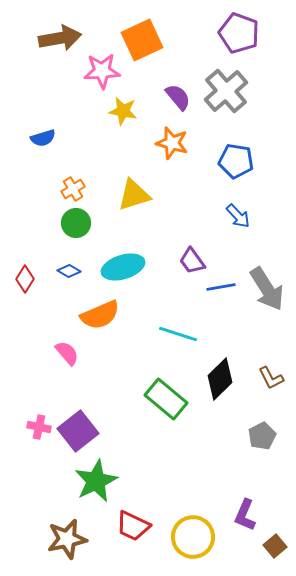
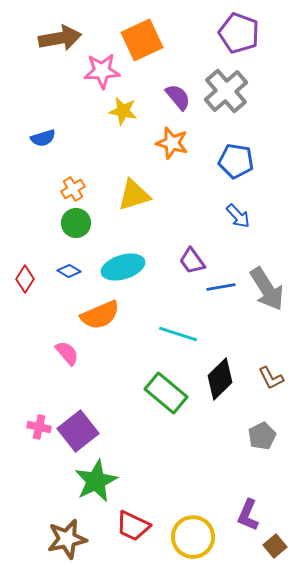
green rectangle: moved 6 px up
purple L-shape: moved 3 px right
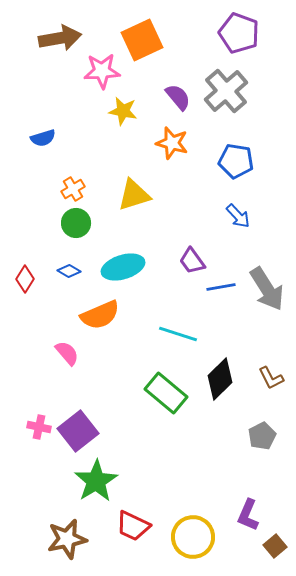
green star: rotated 6 degrees counterclockwise
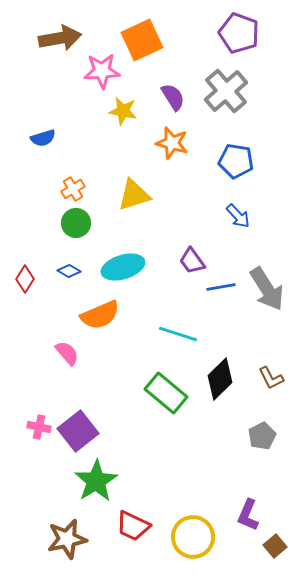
purple semicircle: moved 5 px left; rotated 8 degrees clockwise
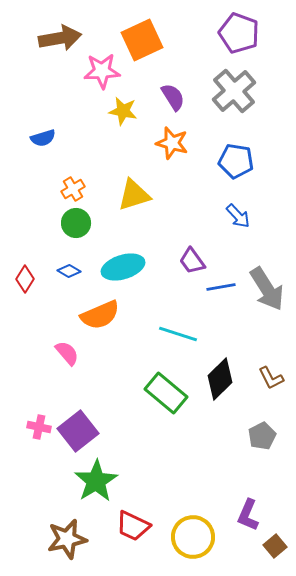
gray cross: moved 8 px right
